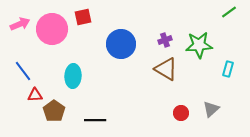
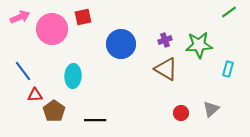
pink arrow: moved 7 px up
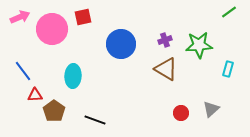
black line: rotated 20 degrees clockwise
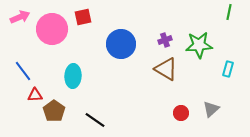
green line: rotated 42 degrees counterclockwise
black line: rotated 15 degrees clockwise
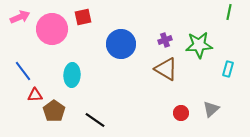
cyan ellipse: moved 1 px left, 1 px up
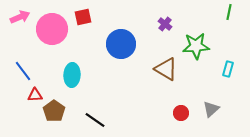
purple cross: moved 16 px up; rotated 32 degrees counterclockwise
green star: moved 3 px left, 1 px down
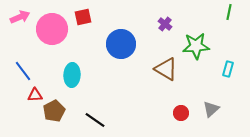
brown pentagon: rotated 10 degrees clockwise
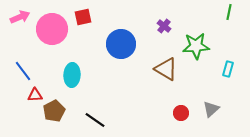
purple cross: moved 1 px left, 2 px down
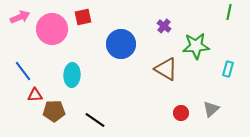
brown pentagon: rotated 25 degrees clockwise
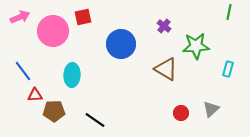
pink circle: moved 1 px right, 2 px down
